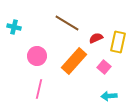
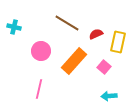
red semicircle: moved 4 px up
pink circle: moved 4 px right, 5 px up
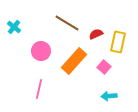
cyan cross: rotated 24 degrees clockwise
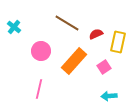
pink square: rotated 16 degrees clockwise
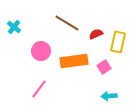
orange rectangle: rotated 40 degrees clockwise
pink line: rotated 24 degrees clockwise
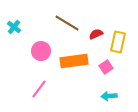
pink square: moved 2 px right
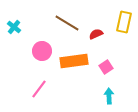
yellow rectangle: moved 6 px right, 20 px up
pink circle: moved 1 px right
cyan arrow: rotated 91 degrees clockwise
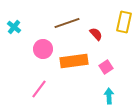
brown line: rotated 50 degrees counterclockwise
red semicircle: rotated 72 degrees clockwise
pink circle: moved 1 px right, 2 px up
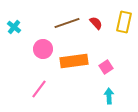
red semicircle: moved 11 px up
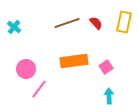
pink circle: moved 17 px left, 20 px down
